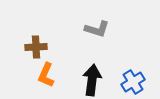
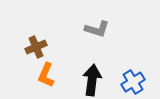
brown cross: rotated 20 degrees counterclockwise
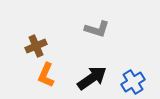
brown cross: moved 1 px up
black arrow: moved 2 px up; rotated 48 degrees clockwise
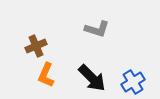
black arrow: rotated 80 degrees clockwise
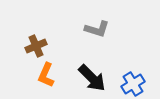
blue cross: moved 2 px down
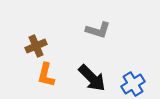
gray L-shape: moved 1 px right, 1 px down
orange L-shape: rotated 10 degrees counterclockwise
